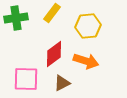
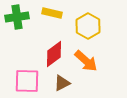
yellow rectangle: rotated 66 degrees clockwise
green cross: moved 1 px right, 1 px up
yellow hexagon: rotated 25 degrees counterclockwise
orange arrow: rotated 25 degrees clockwise
pink square: moved 1 px right, 2 px down
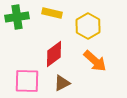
orange arrow: moved 9 px right
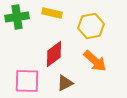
yellow hexagon: moved 3 px right; rotated 20 degrees clockwise
brown triangle: moved 3 px right
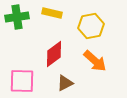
pink square: moved 5 px left
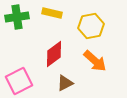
pink square: moved 3 px left; rotated 28 degrees counterclockwise
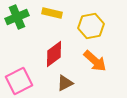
green cross: rotated 15 degrees counterclockwise
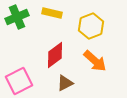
yellow hexagon: rotated 10 degrees counterclockwise
red diamond: moved 1 px right, 1 px down
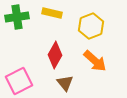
green cross: rotated 15 degrees clockwise
red diamond: rotated 24 degrees counterclockwise
brown triangle: rotated 42 degrees counterclockwise
